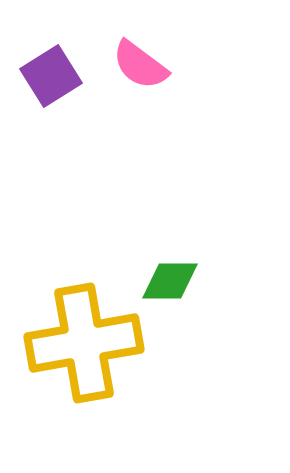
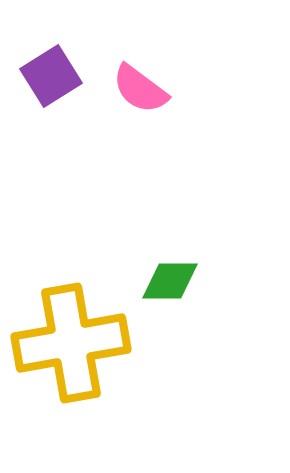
pink semicircle: moved 24 px down
yellow cross: moved 13 px left
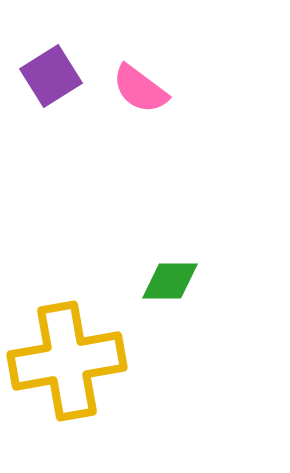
yellow cross: moved 4 px left, 18 px down
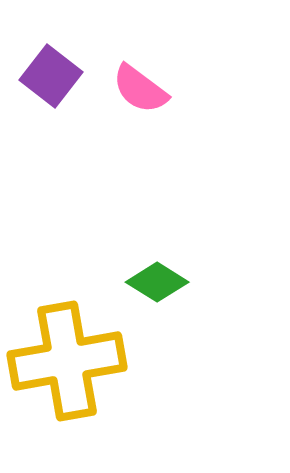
purple square: rotated 20 degrees counterclockwise
green diamond: moved 13 px left, 1 px down; rotated 32 degrees clockwise
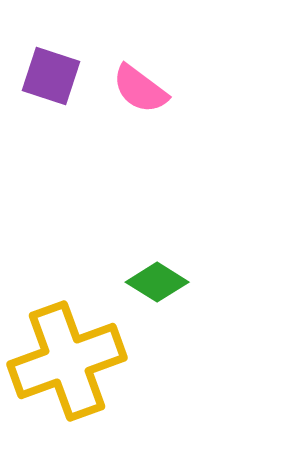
purple square: rotated 20 degrees counterclockwise
yellow cross: rotated 10 degrees counterclockwise
